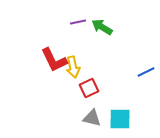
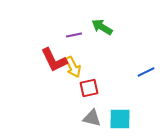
purple line: moved 4 px left, 13 px down
yellow arrow: rotated 15 degrees counterclockwise
red square: rotated 12 degrees clockwise
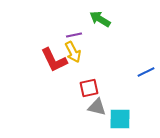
green arrow: moved 2 px left, 8 px up
yellow arrow: moved 15 px up
gray triangle: moved 5 px right, 11 px up
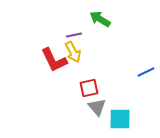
gray triangle: rotated 36 degrees clockwise
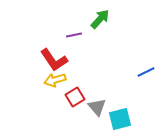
green arrow: rotated 100 degrees clockwise
yellow arrow: moved 18 px left, 28 px down; rotated 100 degrees clockwise
red L-shape: rotated 8 degrees counterclockwise
red square: moved 14 px left, 9 px down; rotated 18 degrees counterclockwise
cyan square: rotated 15 degrees counterclockwise
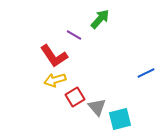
purple line: rotated 42 degrees clockwise
red L-shape: moved 4 px up
blue line: moved 1 px down
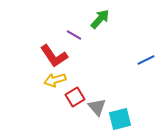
blue line: moved 13 px up
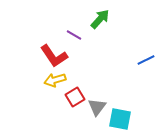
gray triangle: rotated 18 degrees clockwise
cyan square: rotated 25 degrees clockwise
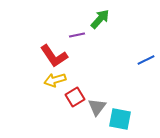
purple line: moved 3 px right; rotated 42 degrees counterclockwise
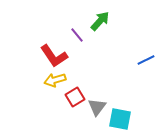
green arrow: moved 2 px down
purple line: rotated 63 degrees clockwise
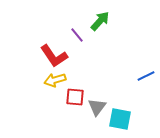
blue line: moved 16 px down
red square: rotated 36 degrees clockwise
